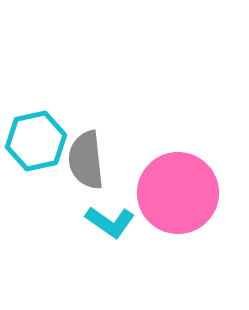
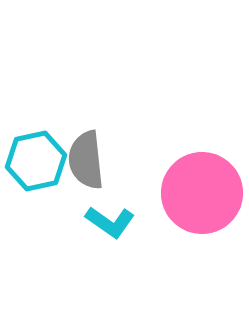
cyan hexagon: moved 20 px down
pink circle: moved 24 px right
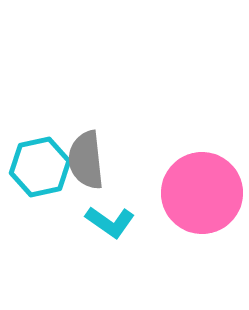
cyan hexagon: moved 4 px right, 6 px down
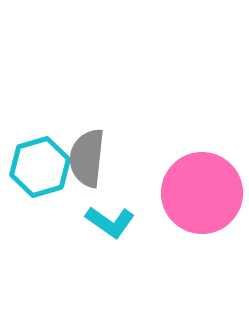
gray semicircle: moved 1 px right, 2 px up; rotated 12 degrees clockwise
cyan hexagon: rotated 4 degrees counterclockwise
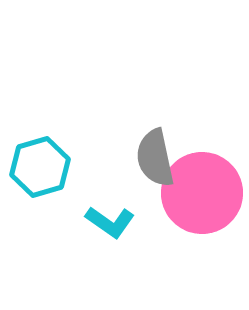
gray semicircle: moved 68 px right; rotated 18 degrees counterclockwise
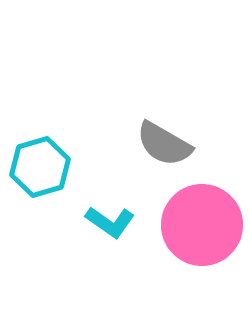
gray semicircle: moved 9 px right, 14 px up; rotated 48 degrees counterclockwise
pink circle: moved 32 px down
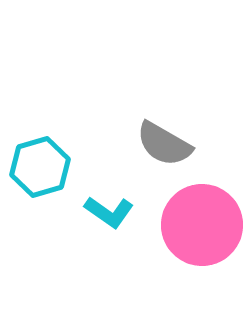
cyan L-shape: moved 1 px left, 10 px up
